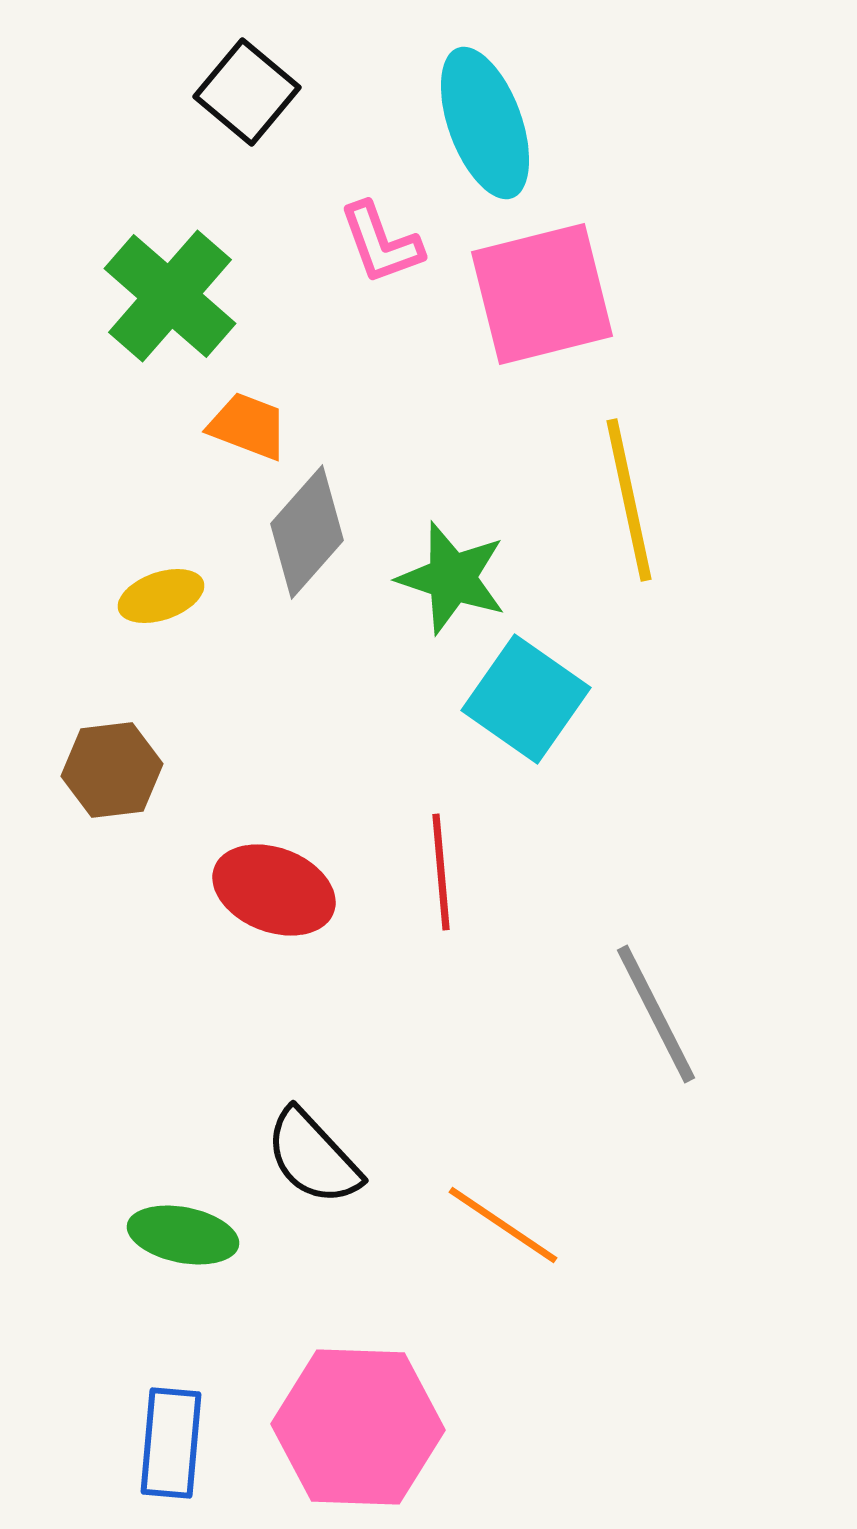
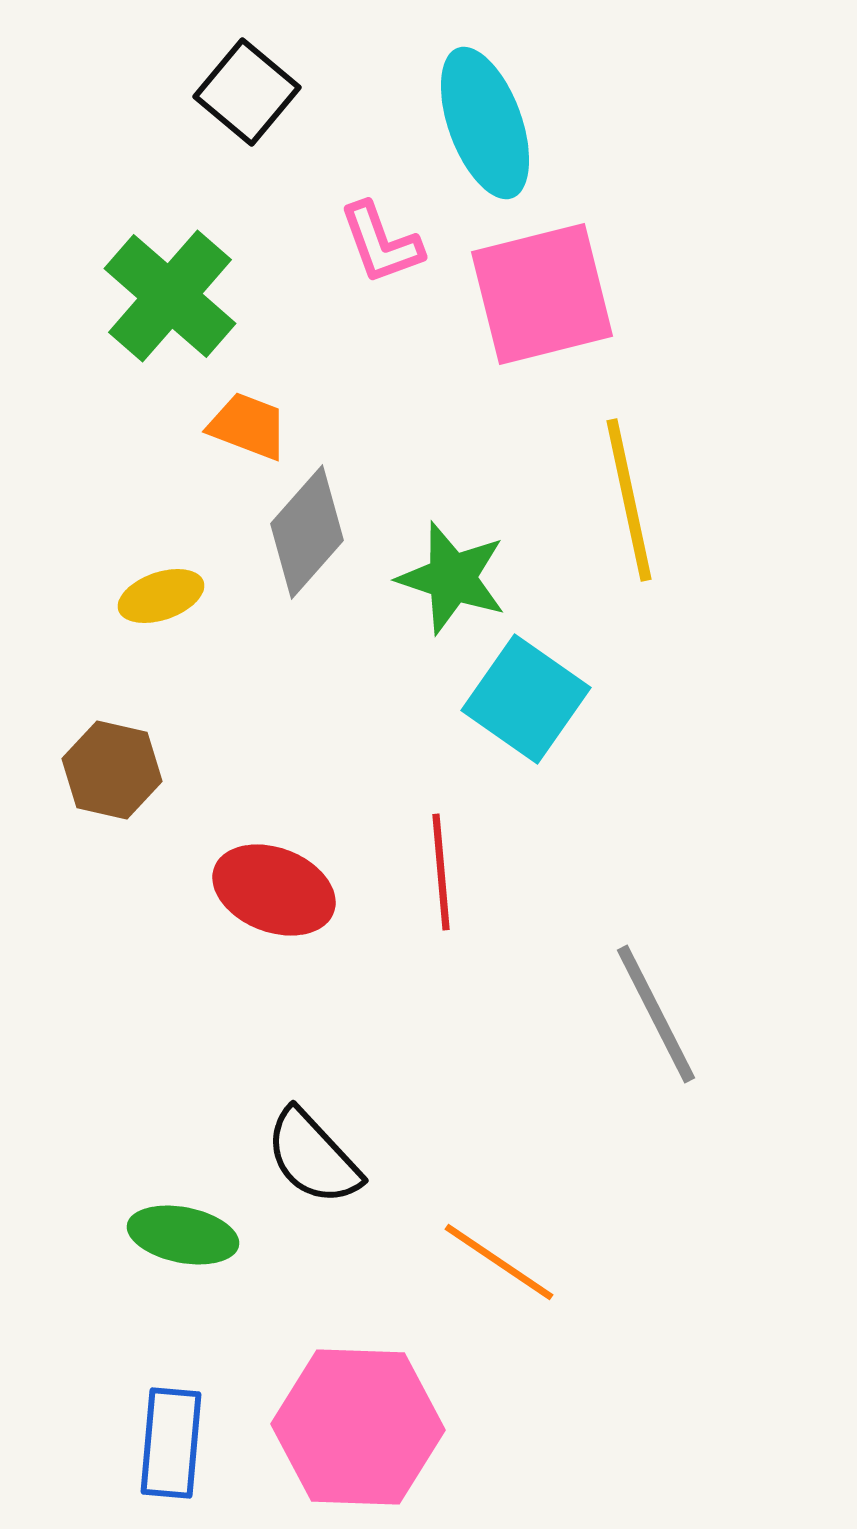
brown hexagon: rotated 20 degrees clockwise
orange line: moved 4 px left, 37 px down
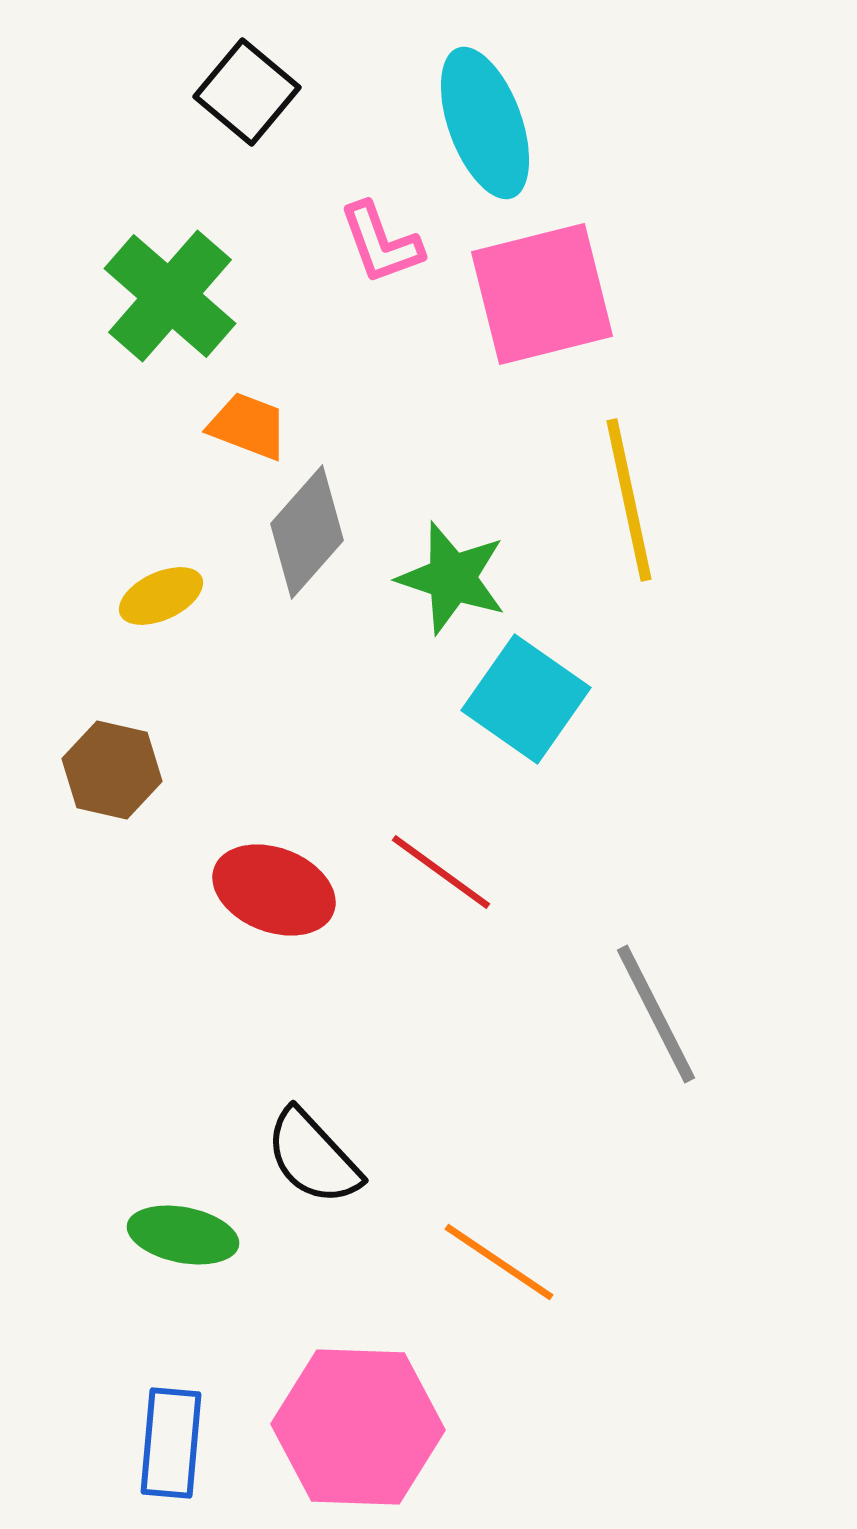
yellow ellipse: rotated 6 degrees counterclockwise
red line: rotated 49 degrees counterclockwise
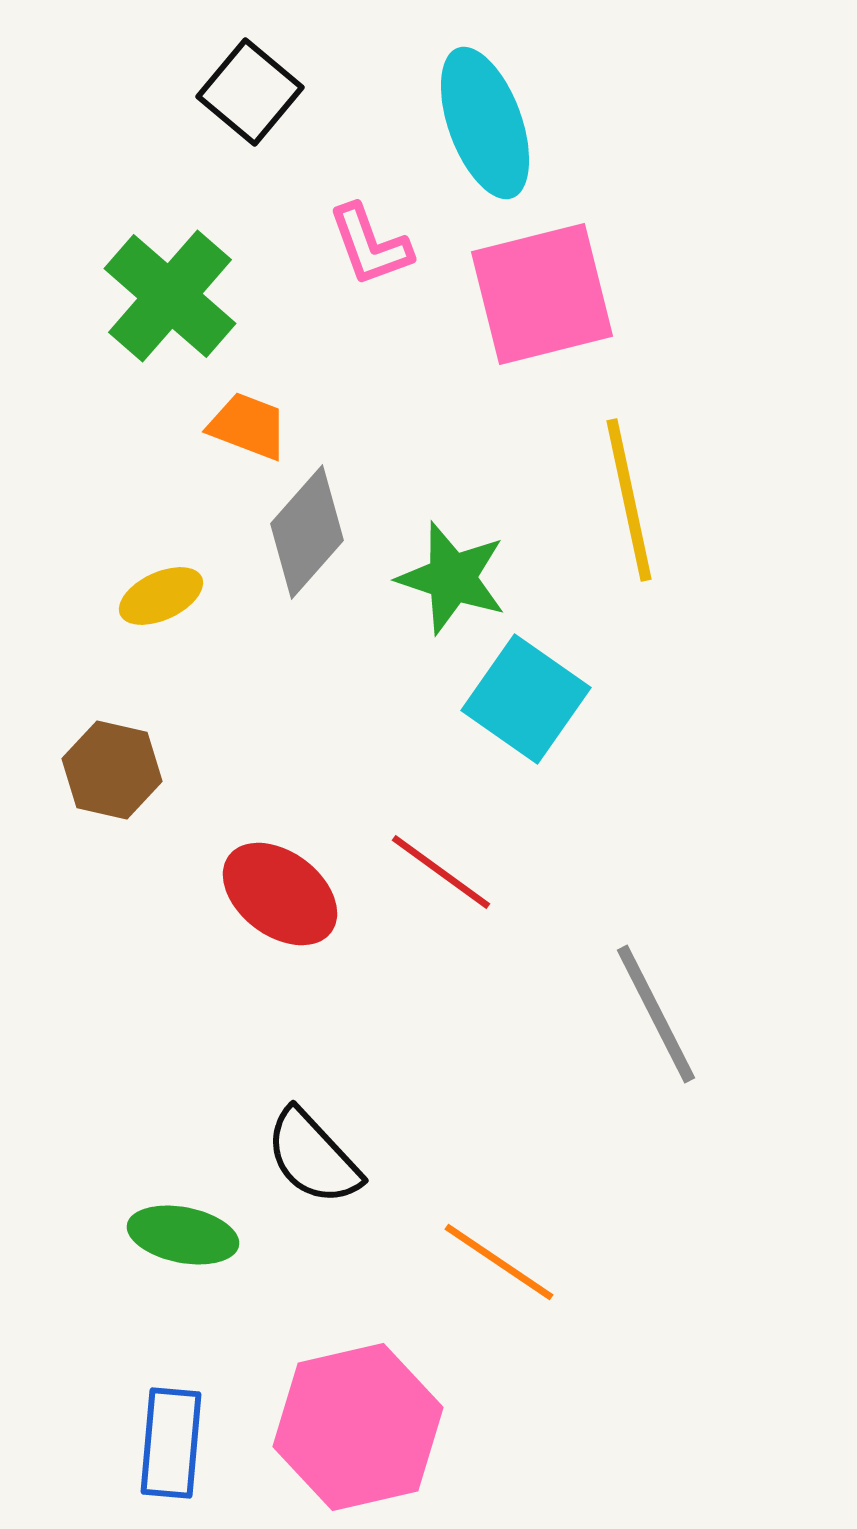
black square: moved 3 px right
pink L-shape: moved 11 px left, 2 px down
red ellipse: moved 6 px right, 4 px down; rotated 16 degrees clockwise
pink hexagon: rotated 15 degrees counterclockwise
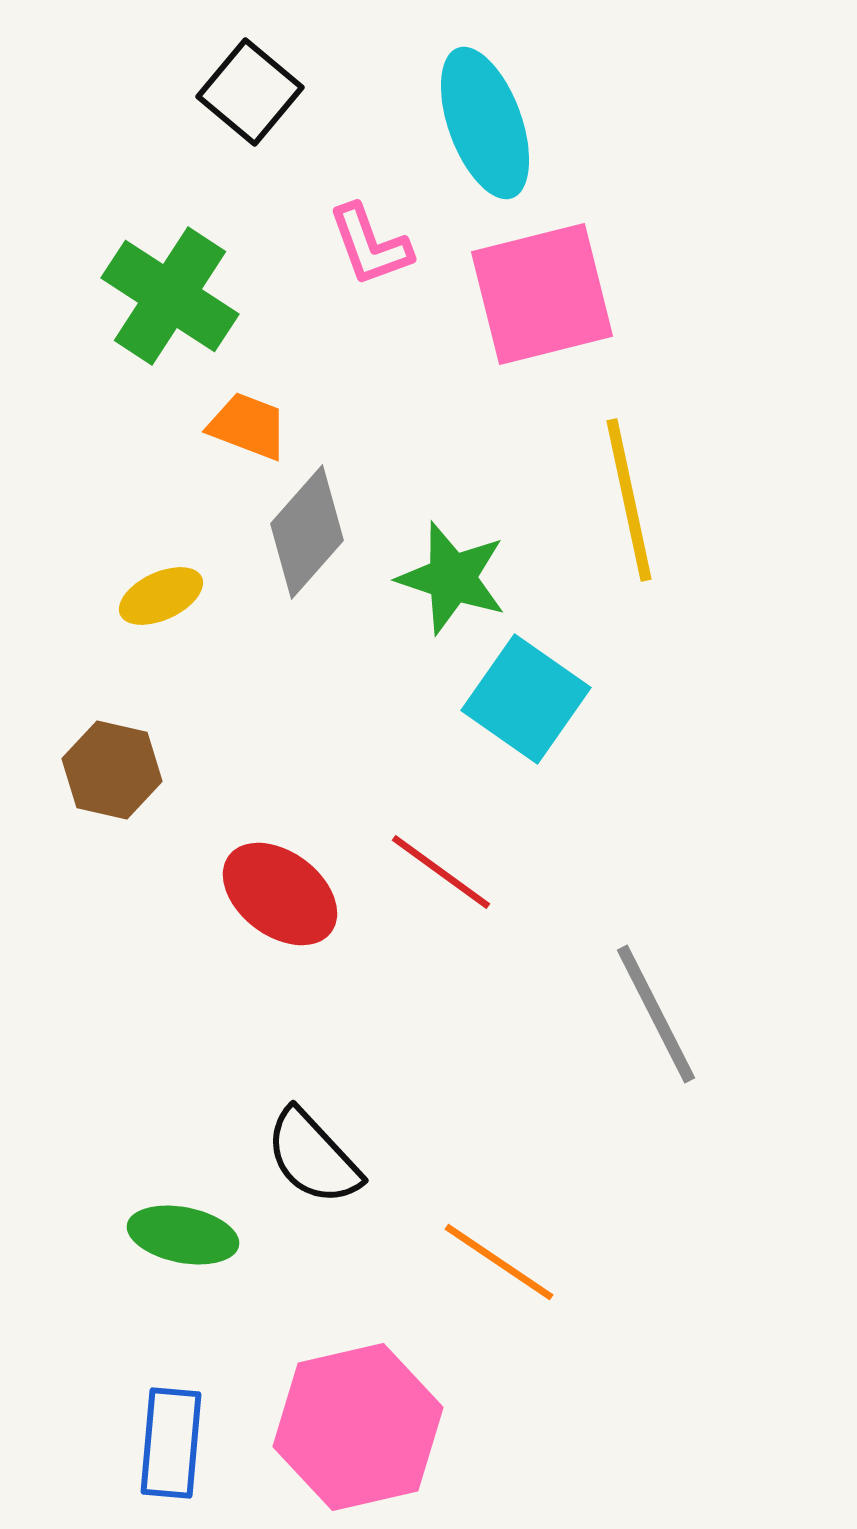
green cross: rotated 8 degrees counterclockwise
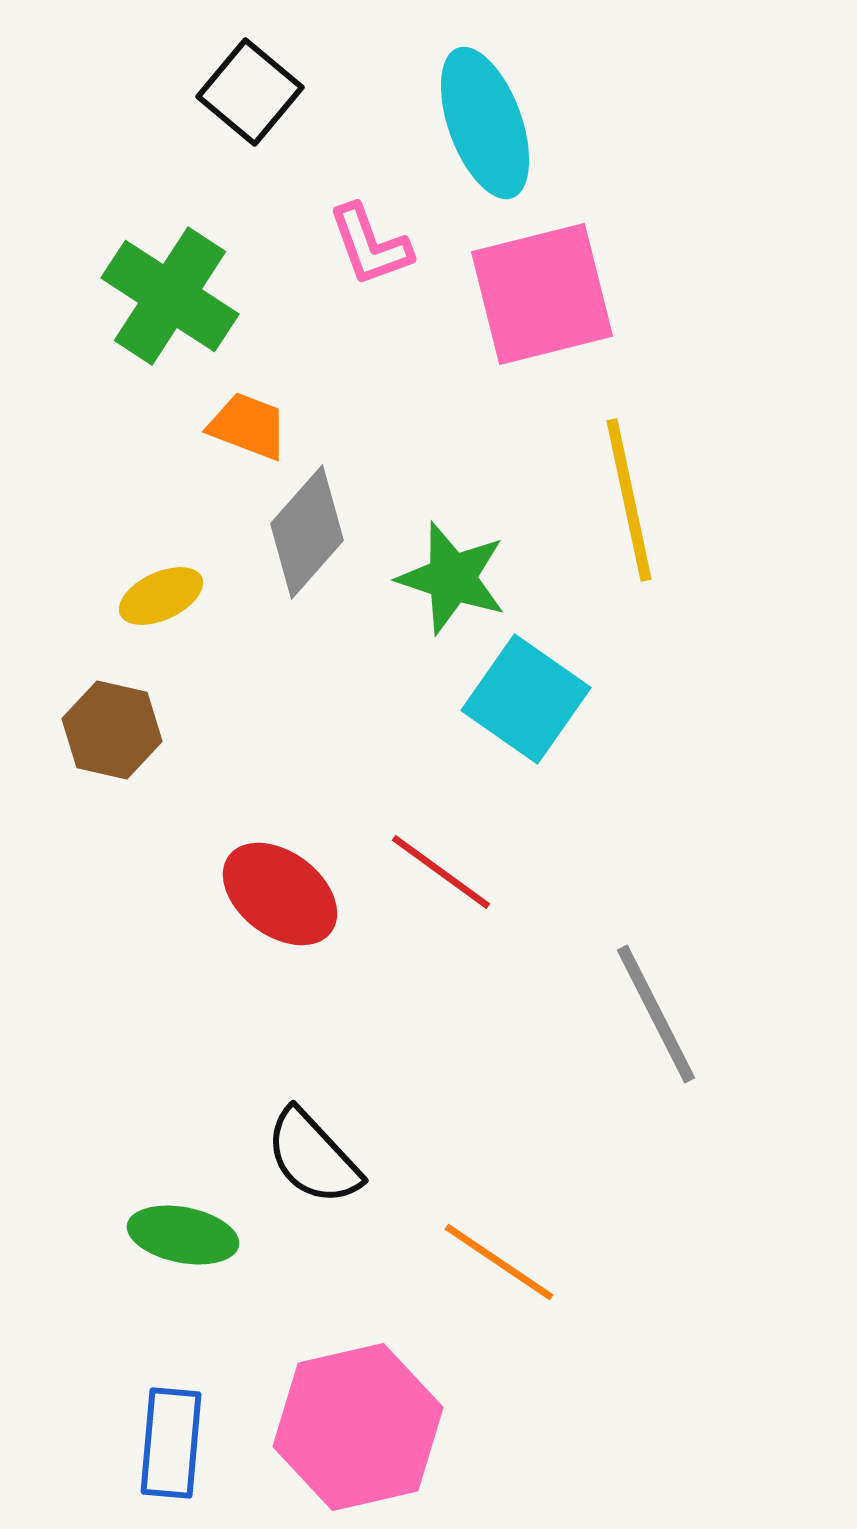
brown hexagon: moved 40 px up
